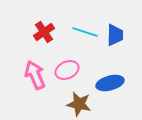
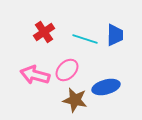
cyan line: moved 7 px down
pink ellipse: rotated 20 degrees counterclockwise
pink arrow: rotated 52 degrees counterclockwise
blue ellipse: moved 4 px left, 4 px down
brown star: moved 4 px left, 4 px up
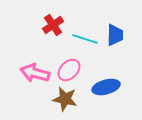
red cross: moved 9 px right, 7 px up
pink ellipse: moved 2 px right
pink arrow: moved 2 px up
brown star: moved 10 px left, 1 px up
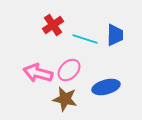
pink arrow: moved 3 px right
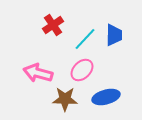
blue trapezoid: moved 1 px left
cyan line: rotated 65 degrees counterclockwise
pink ellipse: moved 13 px right
blue ellipse: moved 10 px down
brown star: rotated 10 degrees counterclockwise
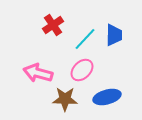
blue ellipse: moved 1 px right
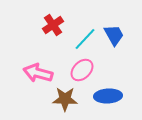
blue trapezoid: rotated 30 degrees counterclockwise
blue ellipse: moved 1 px right, 1 px up; rotated 12 degrees clockwise
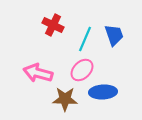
red cross: rotated 30 degrees counterclockwise
blue trapezoid: rotated 10 degrees clockwise
cyan line: rotated 20 degrees counterclockwise
blue ellipse: moved 5 px left, 4 px up
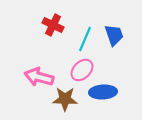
pink arrow: moved 1 px right, 4 px down
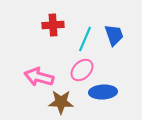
red cross: rotated 30 degrees counterclockwise
brown star: moved 4 px left, 3 px down
